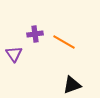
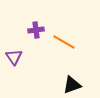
purple cross: moved 1 px right, 4 px up
purple triangle: moved 3 px down
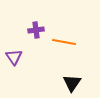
orange line: rotated 20 degrees counterclockwise
black triangle: moved 2 px up; rotated 36 degrees counterclockwise
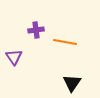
orange line: moved 1 px right
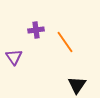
orange line: rotated 45 degrees clockwise
black triangle: moved 5 px right, 2 px down
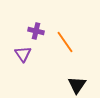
purple cross: moved 1 px down; rotated 21 degrees clockwise
purple triangle: moved 9 px right, 3 px up
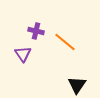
orange line: rotated 15 degrees counterclockwise
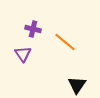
purple cross: moved 3 px left, 2 px up
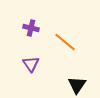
purple cross: moved 2 px left, 1 px up
purple triangle: moved 8 px right, 10 px down
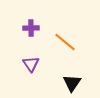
purple cross: rotated 14 degrees counterclockwise
black triangle: moved 5 px left, 2 px up
